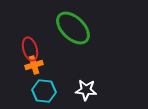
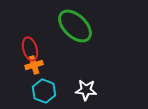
green ellipse: moved 2 px right, 2 px up
cyan hexagon: rotated 15 degrees clockwise
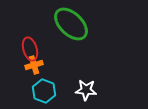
green ellipse: moved 4 px left, 2 px up
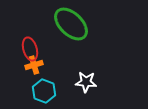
white star: moved 8 px up
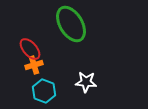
green ellipse: rotated 15 degrees clockwise
red ellipse: rotated 25 degrees counterclockwise
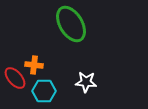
red ellipse: moved 15 px left, 29 px down
orange cross: rotated 24 degrees clockwise
cyan hexagon: rotated 20 degrees counterclockwise
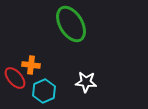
orange cross: moved 3 px left
cyan hexagon: rotated 25 degrees counterclockwise
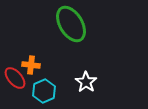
white star: rotated 30 degrees clockwise
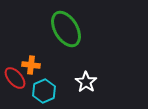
green ellipse: moved 5 px left, 5 px down
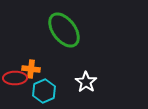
green ellipse: moved 2 px left, 1 px down; rotated 6 degrees counterclockwise
orange cross: moved 4 px down
red ellipse: rotated 50 degrees counterclockwise
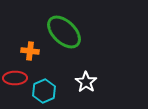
green ellipse: moved 2 px down; rotated 9 degrees counterclockwise
orange cross: moved 1 px left, 18 px up
